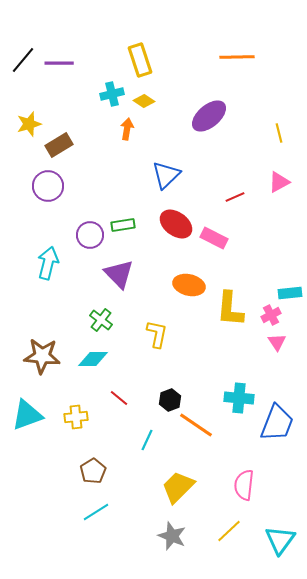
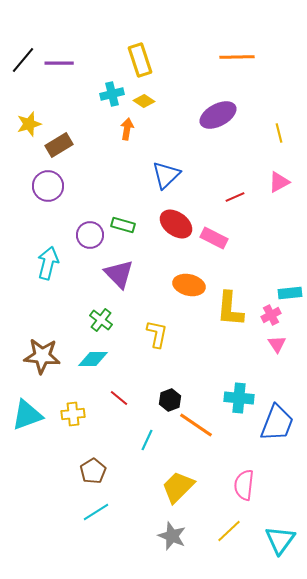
purple ellipse at (209, 116): moved 9 px right, 1 px up; rotated 12 degrees clockwise
green rectangle at (123, 225): rotated 25 degrees clockwise
pink triangle at (277, 342): moved 2 px down
yellow cross at (76, 417): moved 3 px left, 3 px up
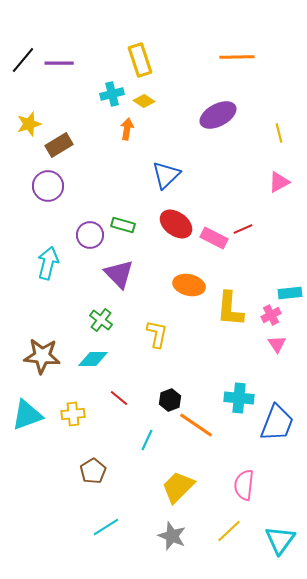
red line at (235, 197): moved 8 px right, 32 px down
cyan line at (96, 512): moved 10 px right, 15 px down
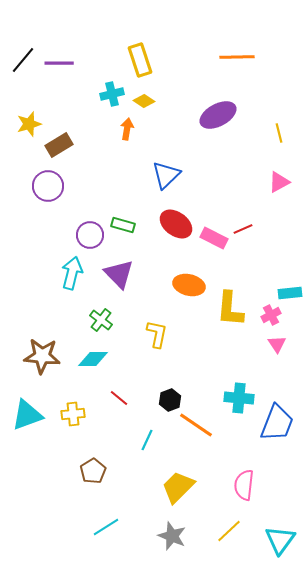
cyan arrow at (48, 263): moved 24 px right, 10 px down
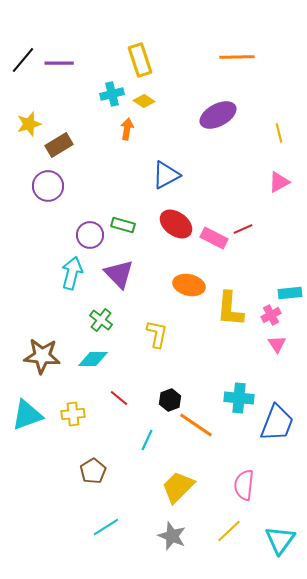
blue triangle at (166, 175): rotated 16 degrees clockwise
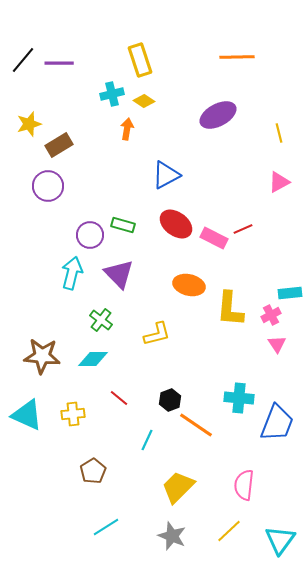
yellow L-shape at (157, 334): rotated 64 degrees clockwise
cyan triangle at (27, 415): rotated 44 degrees clockwise
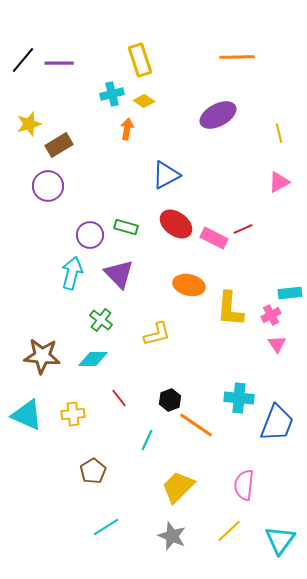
green rectangle at (123, 225): moved 3 px right, 2 px down
red line at (119, 398): rotated 12 degrees clockwise
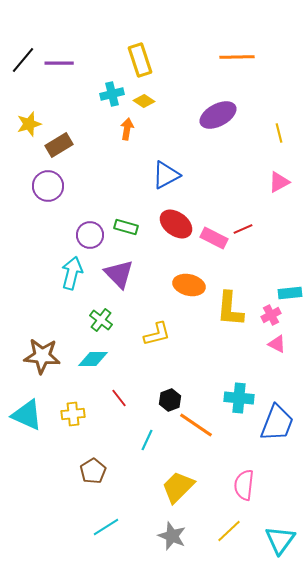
pink triangle at (277, 344): rotated 30 degrees counterclockwise
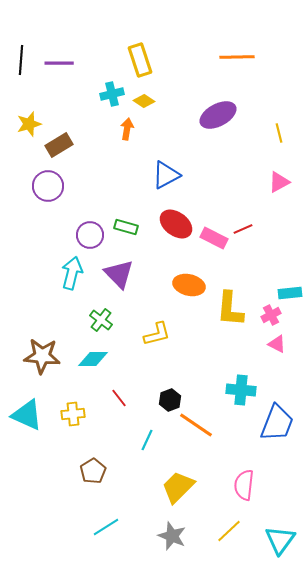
black line at (23, 60): moved 2 px left; rotated 36 degrees counterclockwise
cyan cross at (239, 398): moved 2 px right, 8 px up
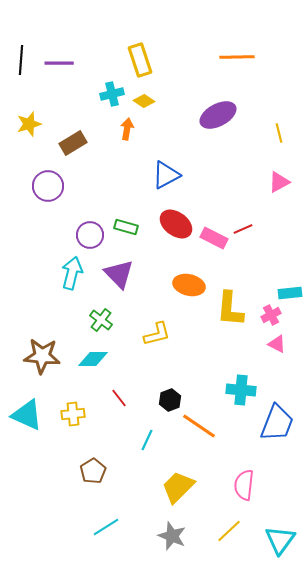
brown rectangle at (59, 145): moved 14 px right, 2 px up
orange line at (196, 425): moved 3 px right, 1 px down
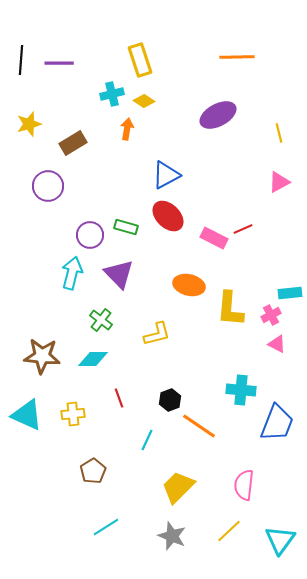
red ellipse at (176, 224): moved 8 px left, 8 px up; rotated 8 degrees clockwise
red line at (119, 398): rotated 18 degrees clockwise
